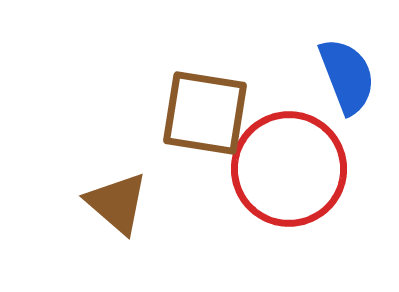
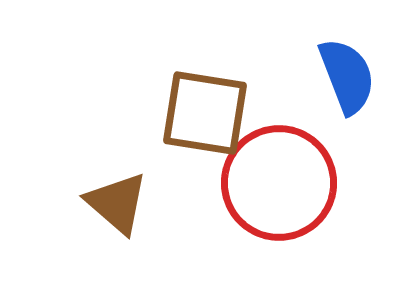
red circle: moved 10 px left, 14 px down
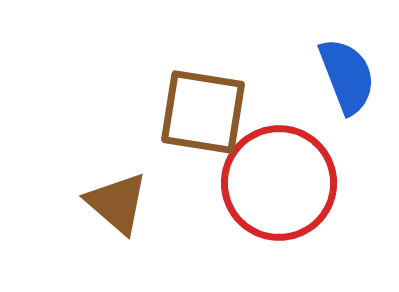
brown square: moved 2 px left, 1 px up
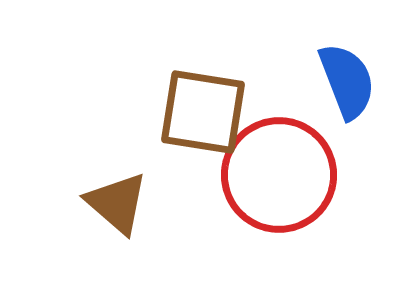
blue semicircle: moved 5 px down
red circle: moved 8 px up
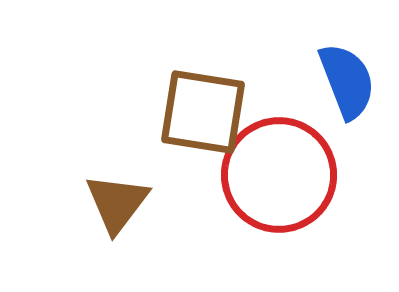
brown triangle: rotated 26 degrees clockwise
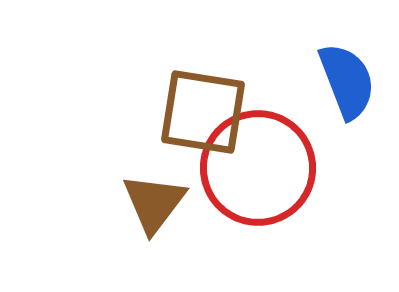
red circle: moved 21 px left, 7 px up
brown triangle: moved 37 px right
